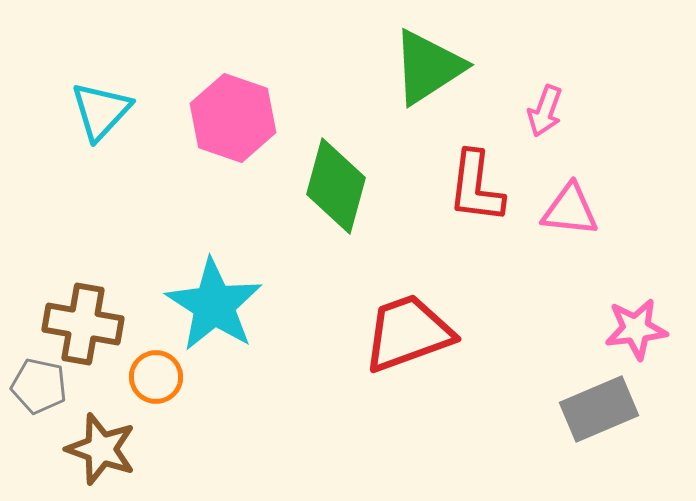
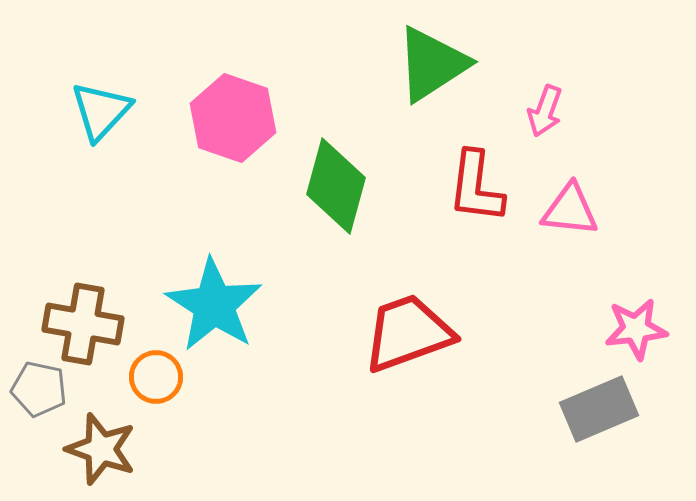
green triangle: moved 4 px right, 3 px up
gray pentagon: moved 3 px down
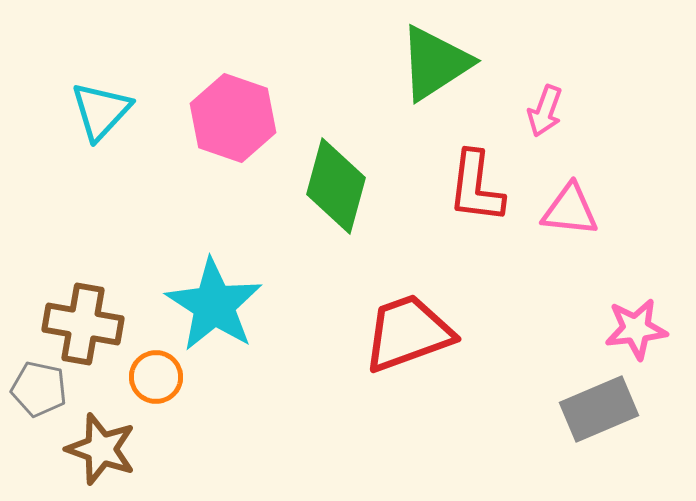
green triangle: moved 3 px right, 1 px up
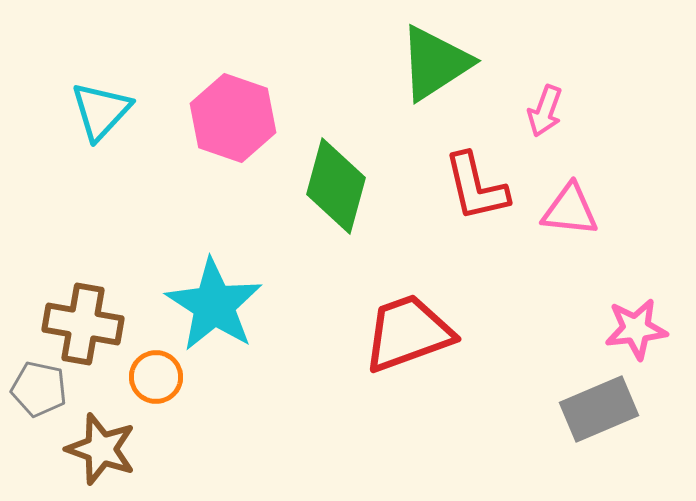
red L-shape: rotated 20 degrees counterclockwise
